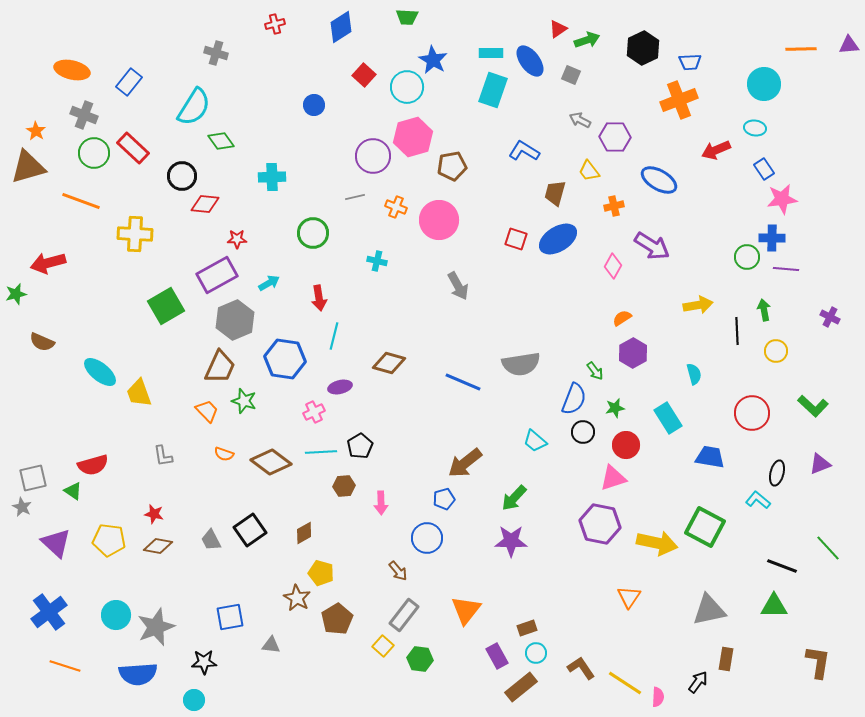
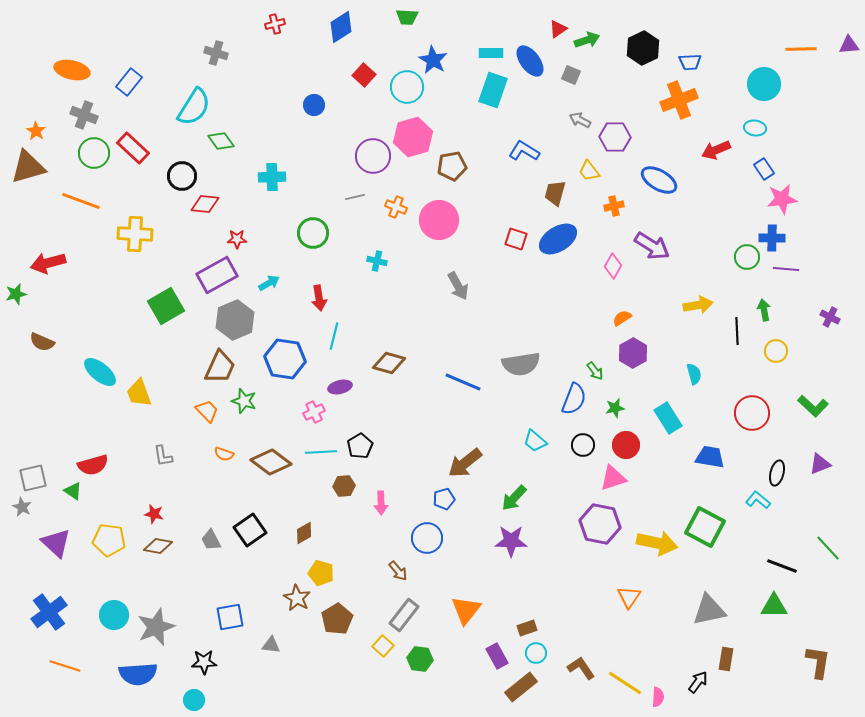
black circle at (583, 432): moved 13 px down
cyan circle at (116, 615): moved 2 px left
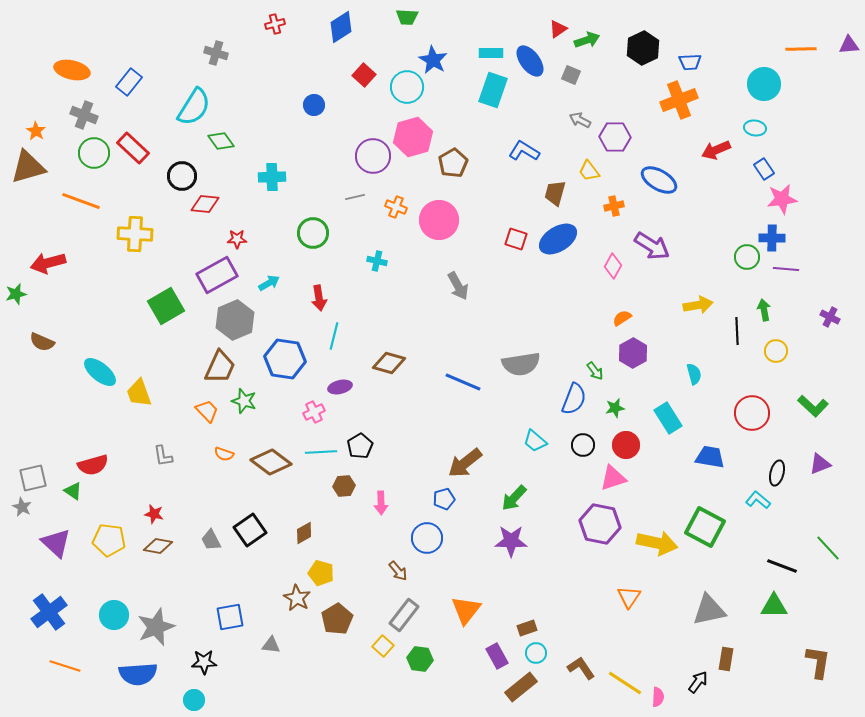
brown pentagon at (452, 166): moved 1 px right, 3 px up; rotated 20 degrees counterclockwise
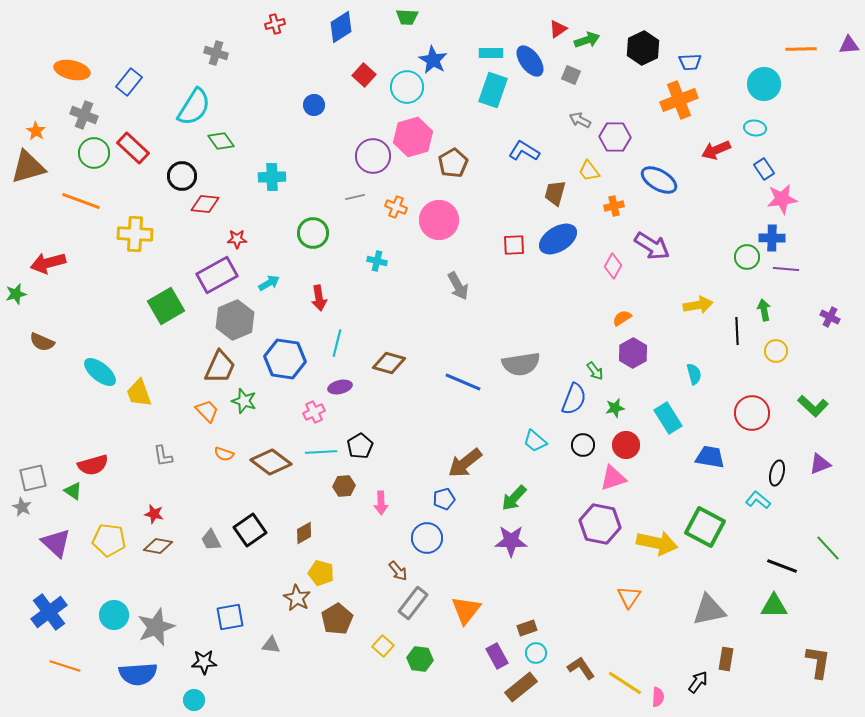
red square at (516, 239): moved 2 px left, 6 px down; rotated 20 degrees counterclockwise
cyan line at (334, 336): moved 3 px right, 7 px down
gray rectangle at (404, 615): moved 9 px right, 12 px up
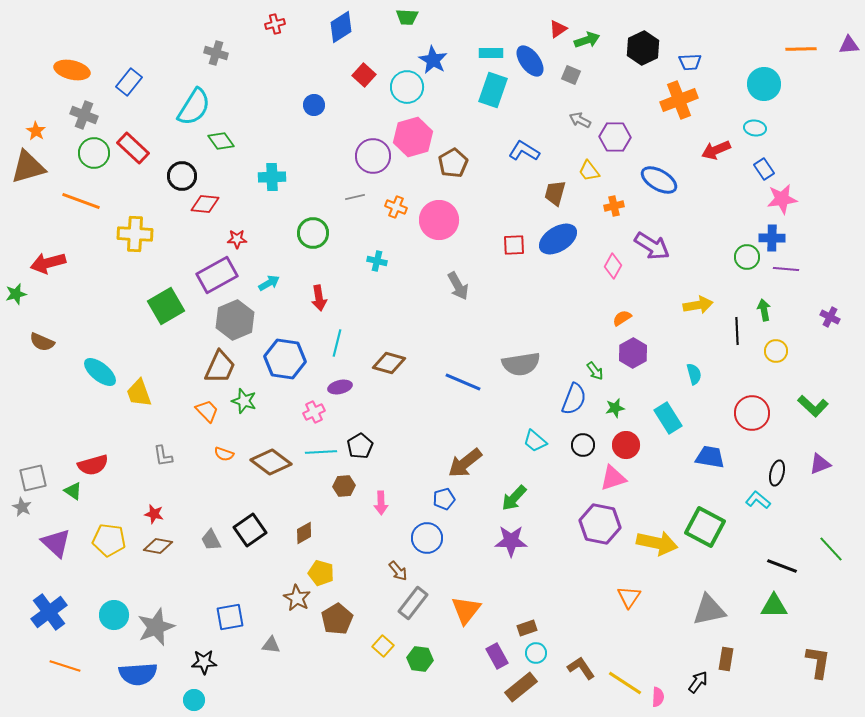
green line at (828, 548): moved 3 px right, 1 px down
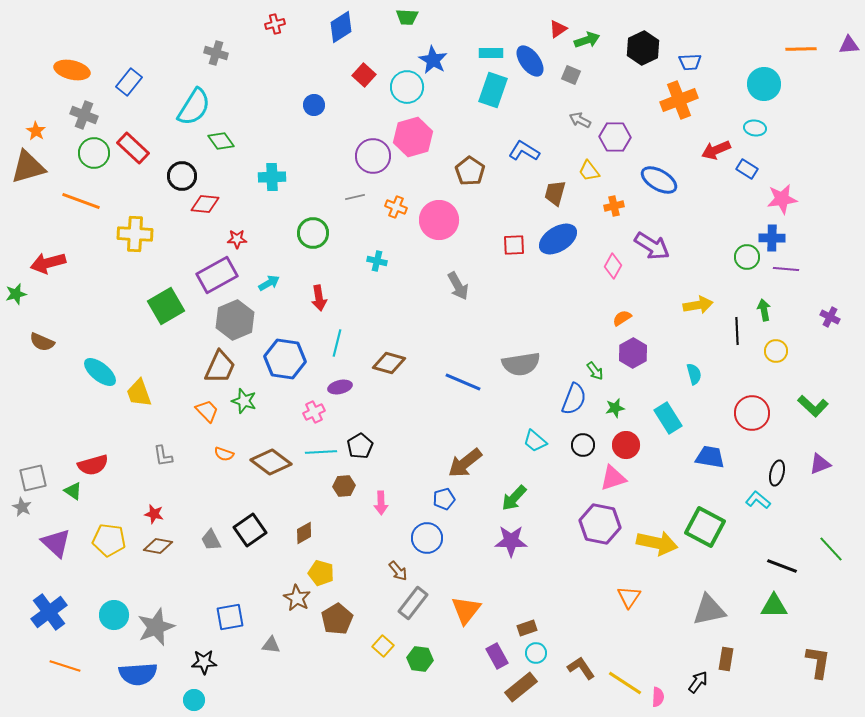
brown pentagon at (453, 163): moved 17 px right, 8 px down; rotated 8 degrees counterclockwise
blue rectangle at (764, 169): moved 17 px left; rotated 25 degrees counterclockwise
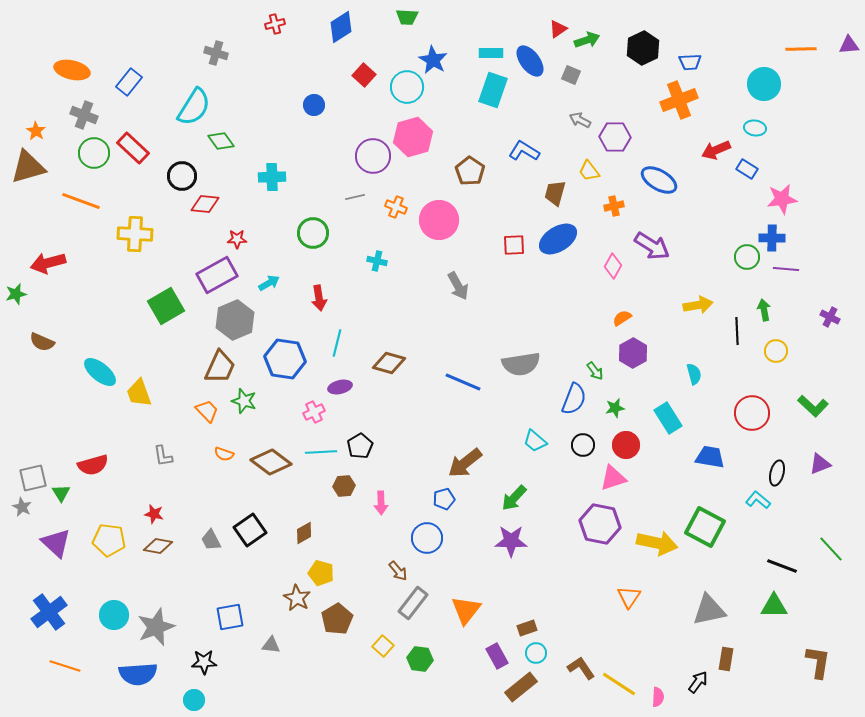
green triangle at (73, 491): moved 12 px left, 2 px down; rotated 24 degrees clockwise
yellow line at (625, 683): moved 6 px left, 1 px down
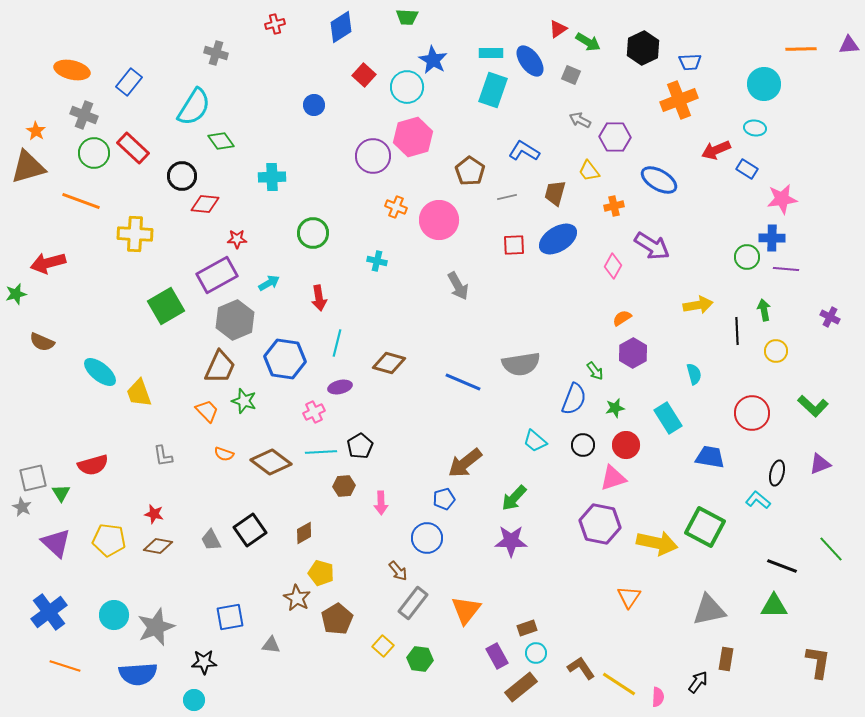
green arrow at (587, 40): moved 1 px right, 2 px down; rotated 50 degrees clockwise
gray line at (355, 197): moved 152 px right
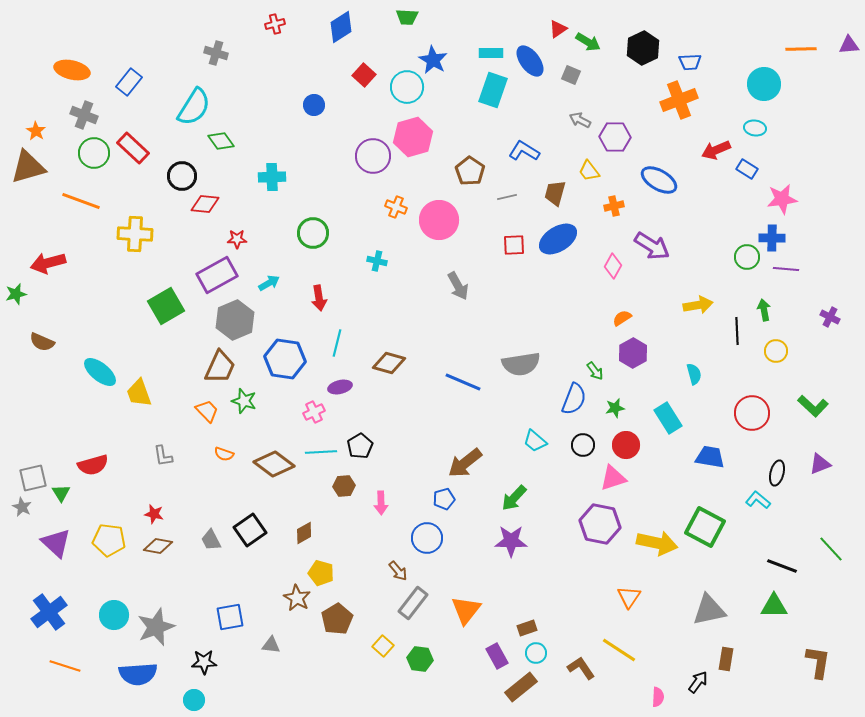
brown diamond at (271, 462): moved 3 px right, 2 px down
yellow line at (619, 684): moved 34 px up
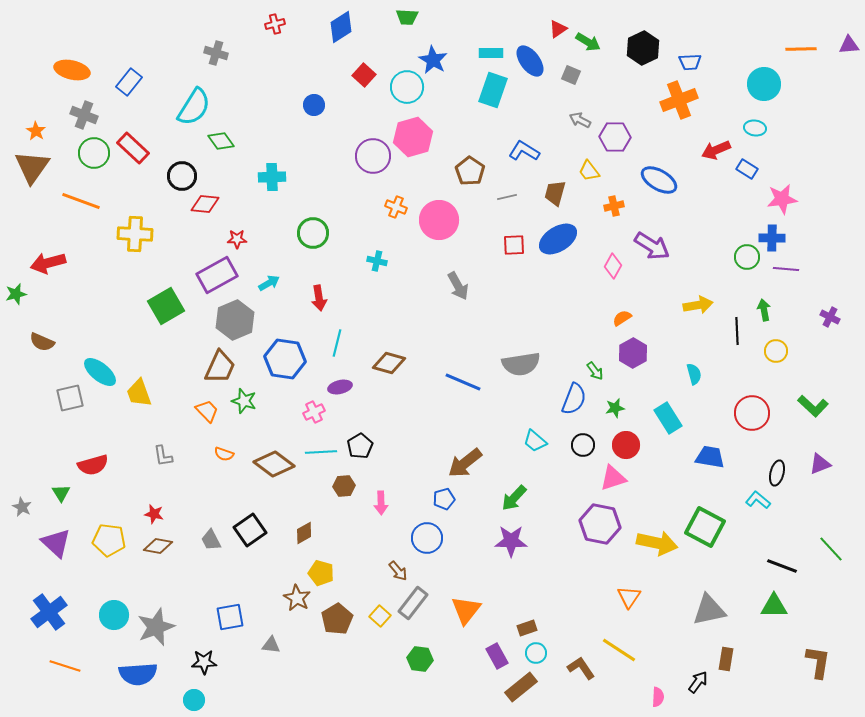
brown triangle at (28, 167): moved 4 px right; rotated 39 degrees counterclockwise
gray square at (33, 478): moved 37 px right, 80 px up
yellow square at (383, 646): moved 3 px left, 30 px up
